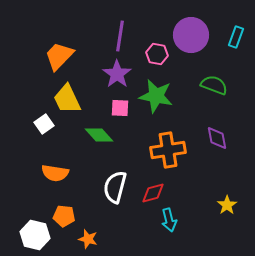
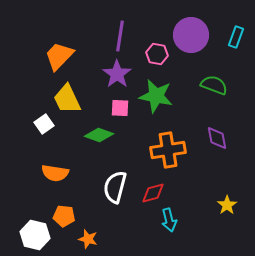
green diamond: rotated 28 degrees counterclockwise
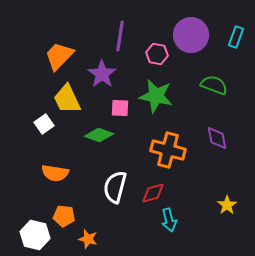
purple star: moved 15 px left
orange cross: rotated 24 degrees clockwise
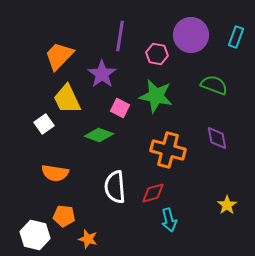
pink square: rotated 24 degrees clockwise
white semicircle: rotated 20 degrees counterclockwise
